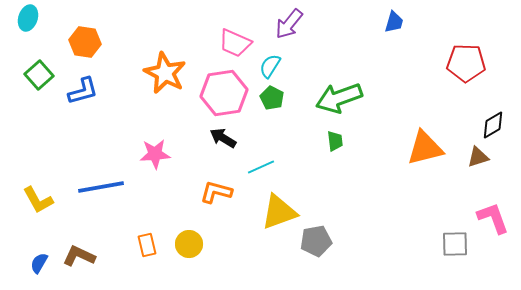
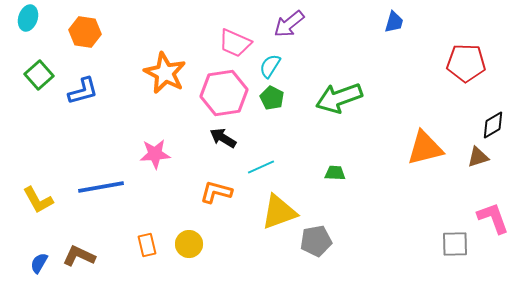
purple arrow: rotated 12 degrees clockwise
orange hexagon: moved 10 px up
green trapezoid: moved 32 px down; rotated 80 degrees counterclockwise
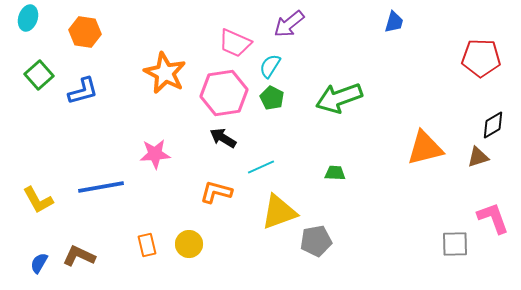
red pentagon: moved 15 px right, 5 px up
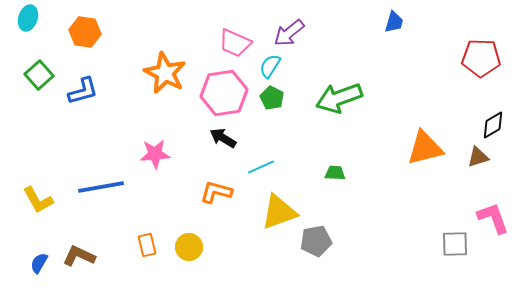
purple arrow: moved 9 px down
yellow circle: moved 3 px down
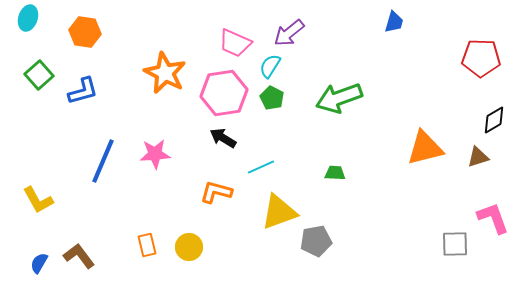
black diamond: moved 1 px right, 5 px up
blue line: moved 2 px right, 26 px up; rotated 57 degrees counterclockwise
brown L-shape: rotated 28 degrees clockwise
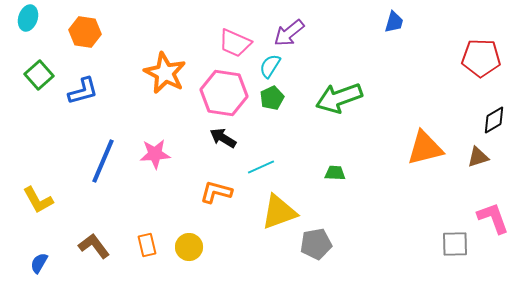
pink hexagon: rotated 18 degrees clockwise
green pentagon: rotated 20 degrees clockwise
gray pentagon: moved 3 px down
brown L-shape: moved 15 px right, 10 px up
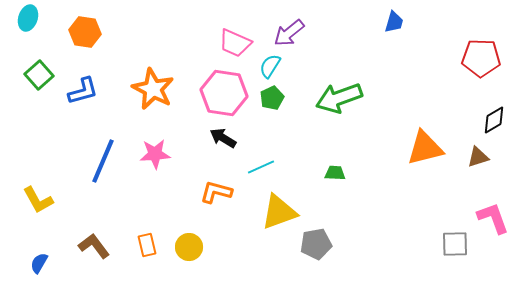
orange star: moved 12 px left, 16 px down
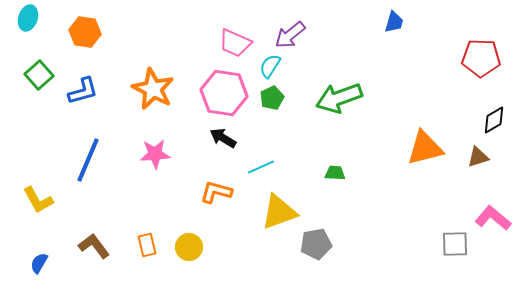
purple arrow: moved 1 px right, 2 px down
blue line: moved 15 px left, 1 px up
pink L-shape: rotated 30 degrees counterclockwise
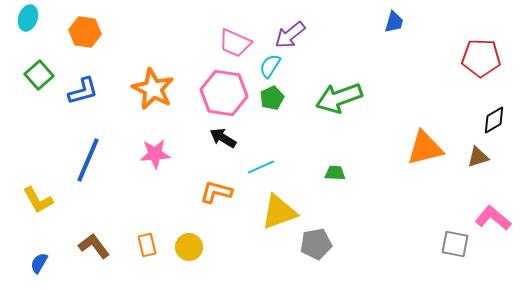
gray square: rotated 12 degrees clockwise
